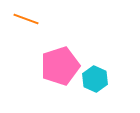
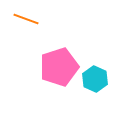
pink pentagon: moved 1 px left, 1 px down
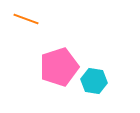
cyan hexagon: moved 1 px left, 2 px down; rotated 15 degrees counterclockwise
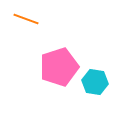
cyan hexagon: moved 1 px right, 1 px down
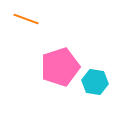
pink pentagon: moved 1 px right
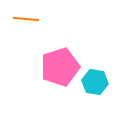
orange line: rotated 15 degrees counterclockwise
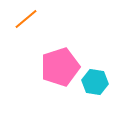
orange line: rotated 45 degrees counterclockwise
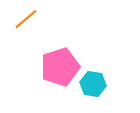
cyan hexagon: moved 2 px left, 2 px down
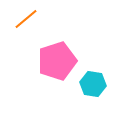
pink pentagon: moved 3 px left, 6 px up
